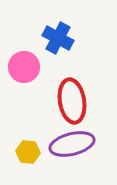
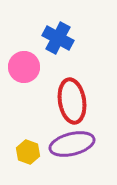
yellow hexagon: rotated 15 degrees clockwise
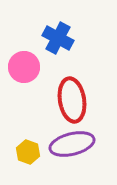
red ellipse: moved 1 px up
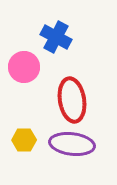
blue cross: moved 2 px left, 1 px up
purple ellipse: rotated 21 degrees clockwise
yellow hexagon: moved 4 px left, 12 px up; rotated 20 degrees counterclockwise
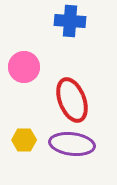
blue cross: moved 14 px right, 16 px up; rotated 24 degrees counterclockwise
red ellipse: rotated 12 degrees counterclockwise
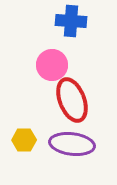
blue cross: moved 1 px right
pink circle: moved 28 px right, 2 px up
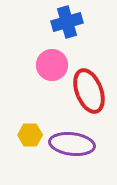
blue cross: moved 4 px left, 1 px down; rotated 20 degrees counterclockwise
red ellipse: moved 17 px right, 9 px up
yellow hexagon: moved 6 px right, 5 px up
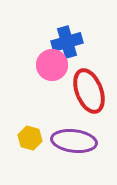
blue cross: moved 20 px down
yellow hexagon: moved 3 px down; rotated 15 degrees clockwise
purple ellipse: moved 2 px right, 3 px up
